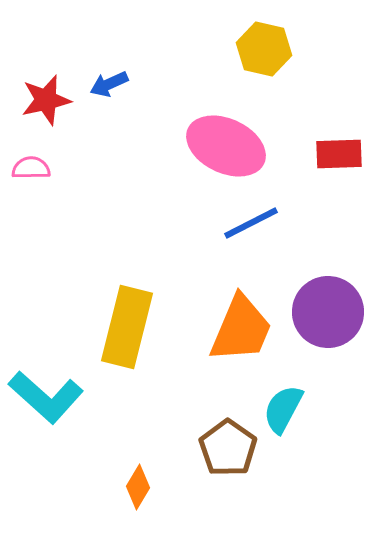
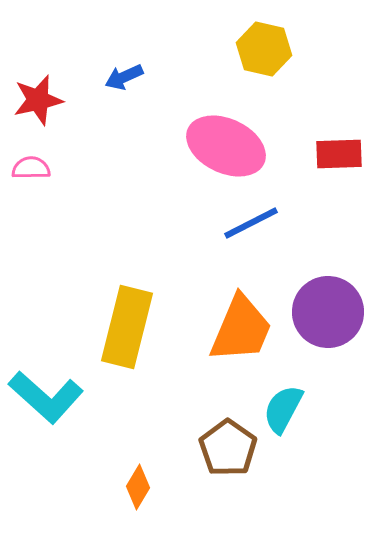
blue arrow: moved 15 px right, 7 px up
red star: moved 8 px left
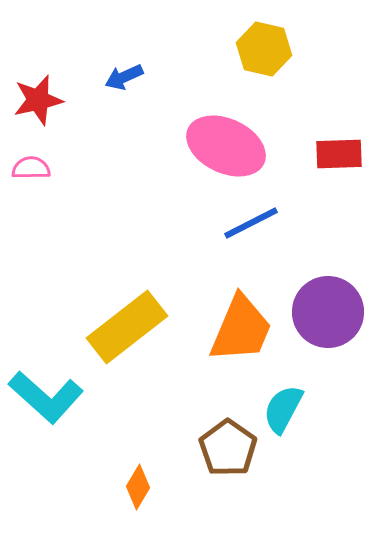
yellow rectangle: rotated 38 degrees clockwise
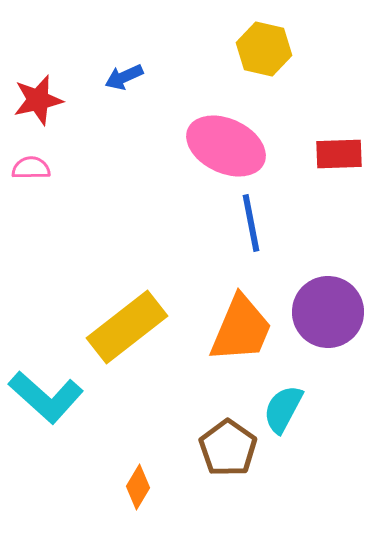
blue line: rotated 74 degrees counterclockwise
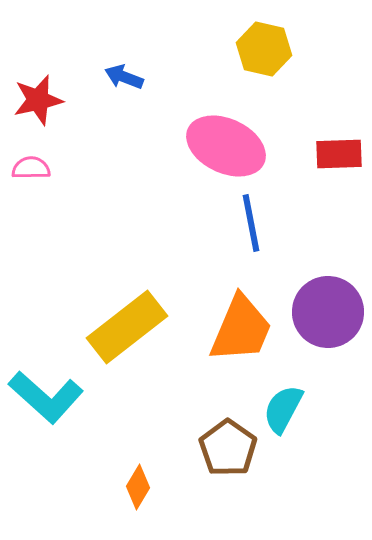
blue arrow: rotated 45 degrees clockwise
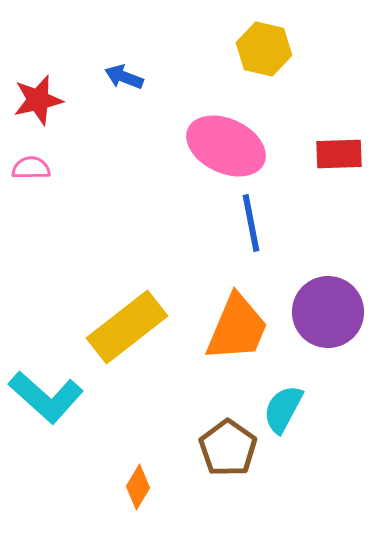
orange trapezoid: moved 4 px left, 1 px up
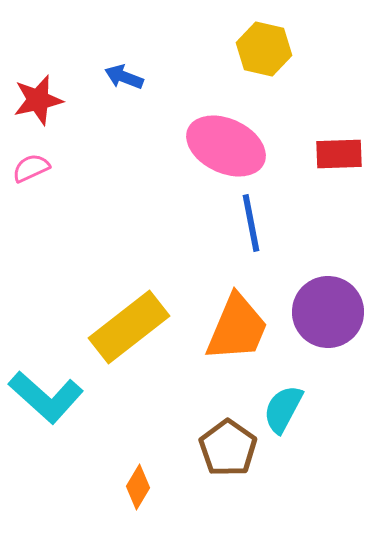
pink semicircle: rotated 24 degrees counterclockwise
yellow rectangle: moved 2 px right
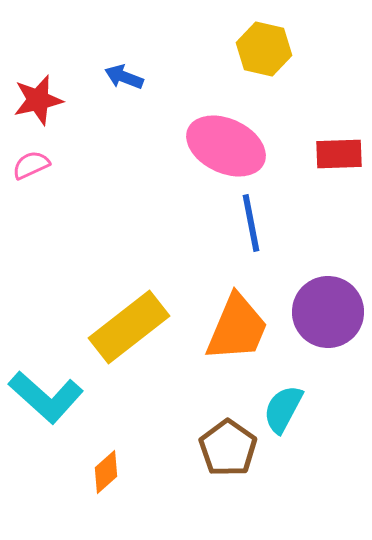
pink semicircle: moved 3 px up
orange diamond: moved 32 px left, 15 px up; rotated 18 degrees clockwise
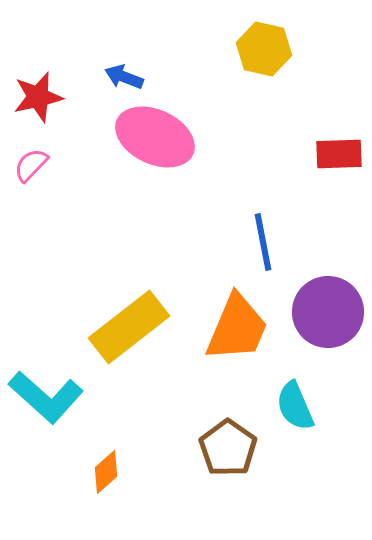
red star: moved 3 px up
pink ellipse: moved 71 px left, 9 px up
pink semicircle: rotated 21 degrees counterclockwise
blue line: moved 12 px right, 19 px down
cyan semicircle: moved 12 px right, 3 px up; rotated 51 degrees counterclockwise
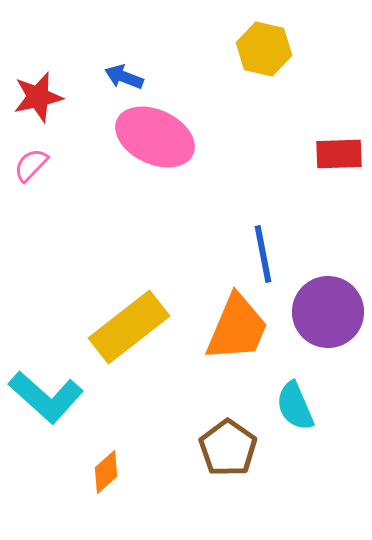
blue line: moved 12 px down
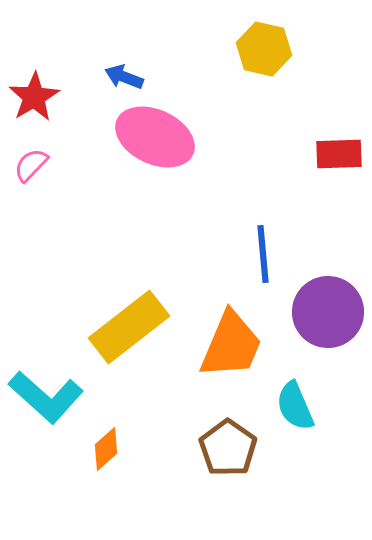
red star: moved 4 px left; rotated 18 degrees counterclockwise
blue line: rotated 6 degrees clockwise
orange trapezoid: moved 6 px left, 17 px down
orange diamond: moved 23 px up
